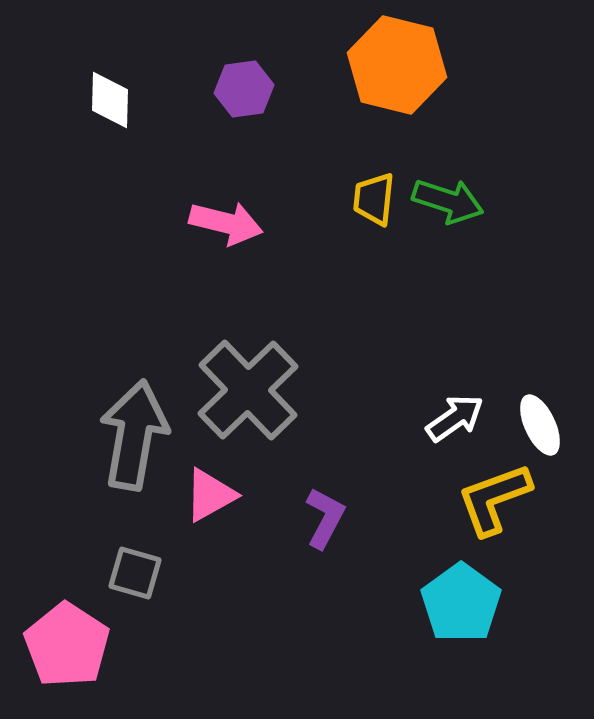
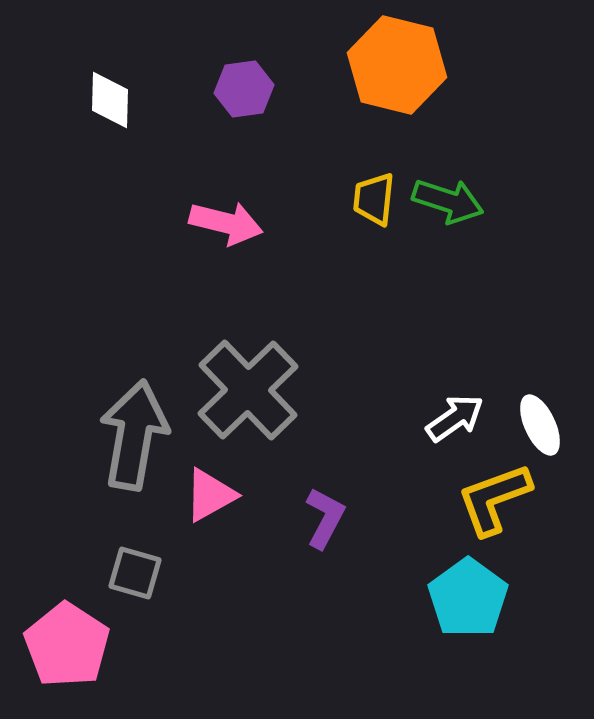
cyan pentagon: moved 7 px right, 5 px up
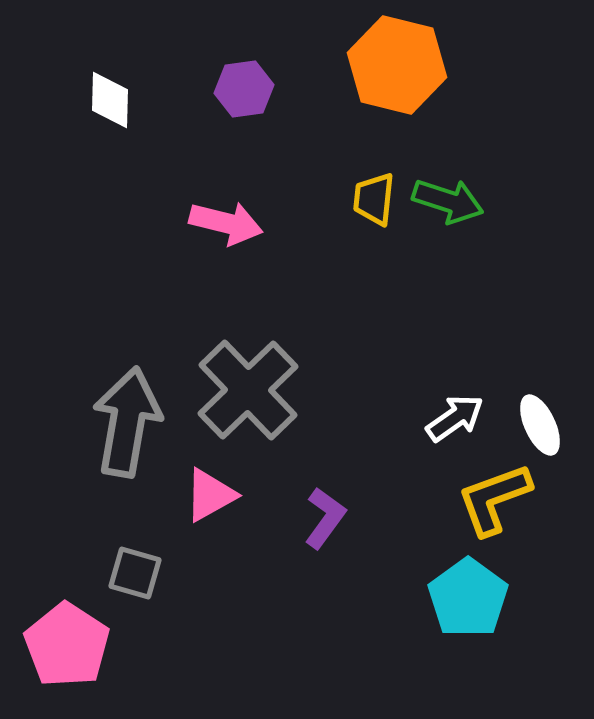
gray arrow: moved 7 px left, 13 px up
purple L-shape: rotated 8 degrees clockwise
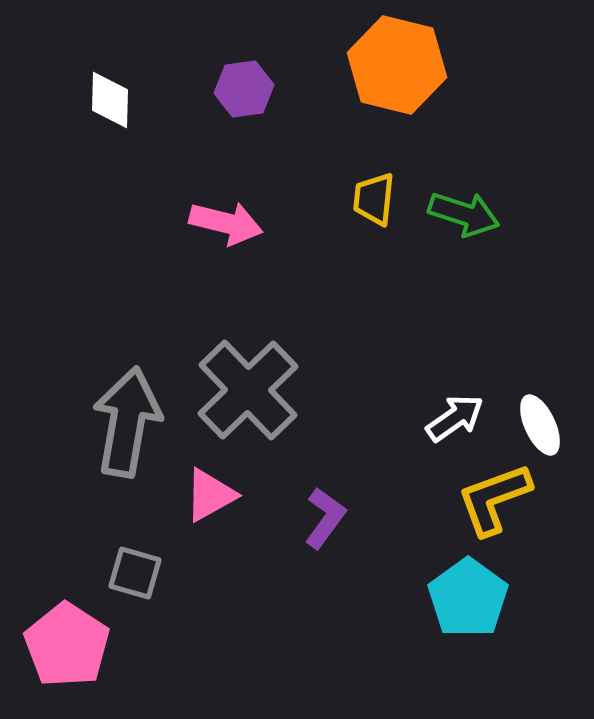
green arrow: moved 16 px right, 13 px down
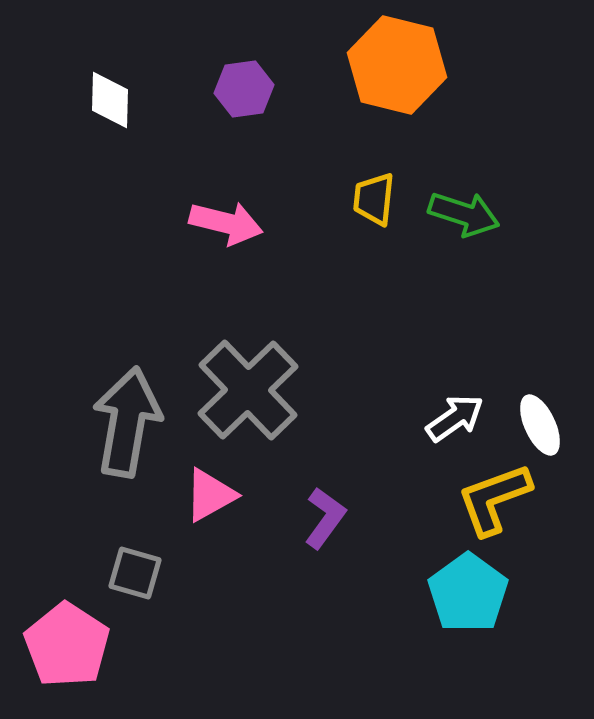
cyan pentagon: moved 5 px up
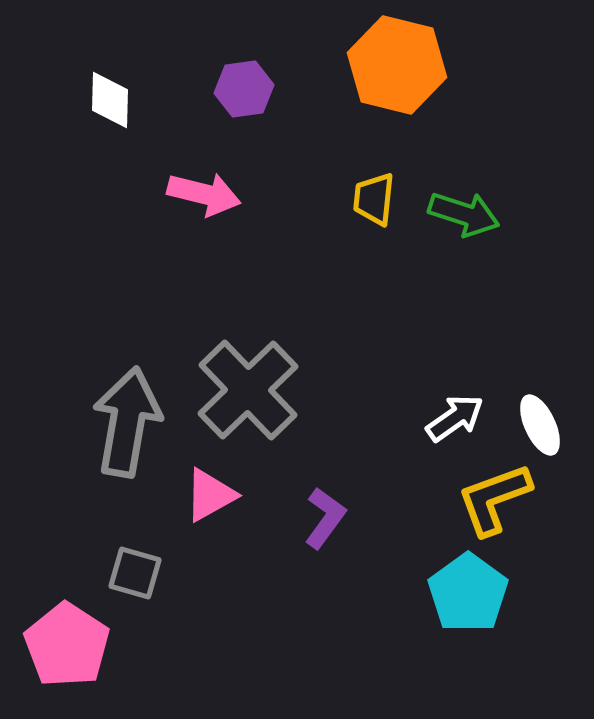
pink arrow: moved 22 px left, 29 px up
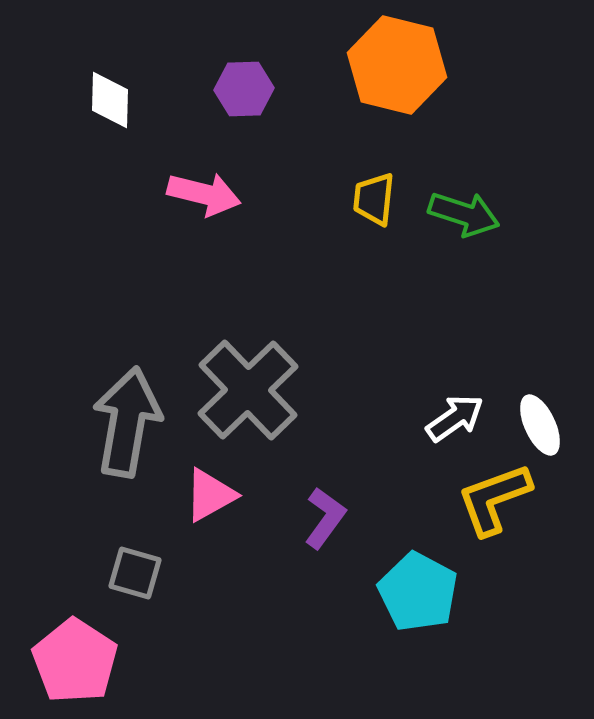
purple hexagon: rotated 6 degrees clockwise
cyan pentagon: moved 50 px left, 1 px up; rotated 8 degrees counterclockwise
pink pentagon: moved 8 px right, 16 px down
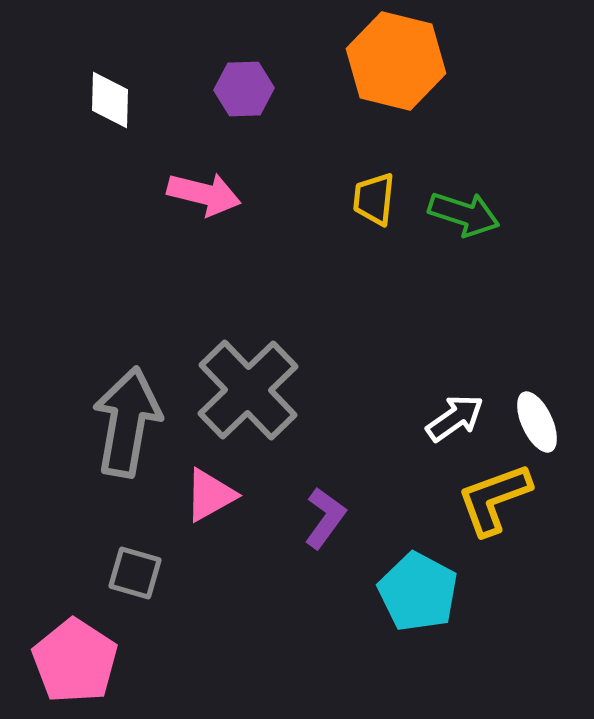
orange hexagon: moved 1 px left, 4 px up
white ellipse: moved 3 px left, 3 px up
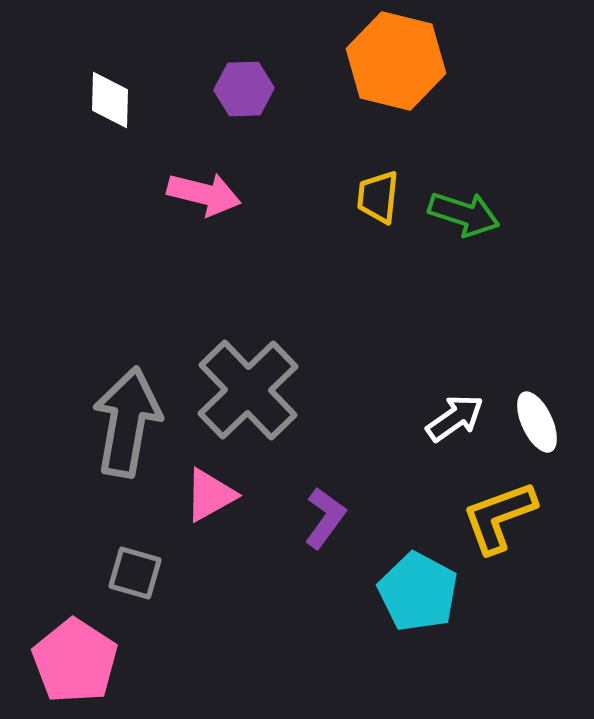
yellow trapezoid: moved 4 px right, 2 px up
yellow L-shape: moved 5 px right, 18 px down
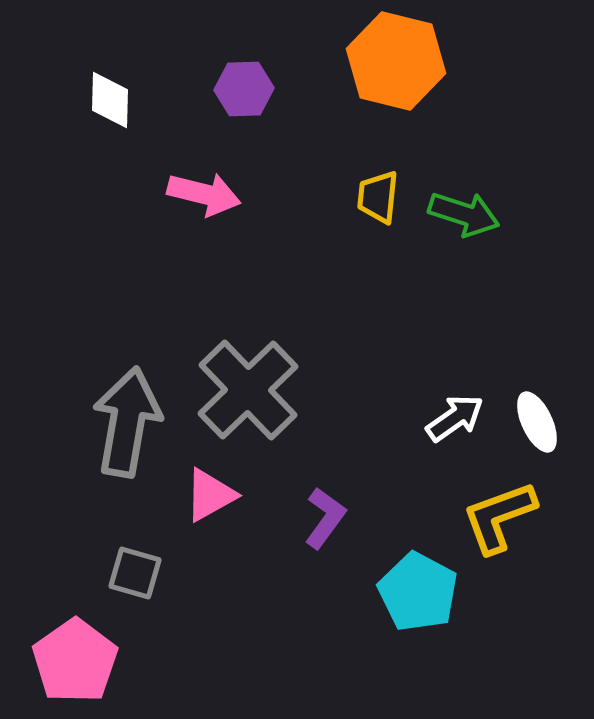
pink pentagon: rotated 4 degrees clockwise
